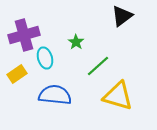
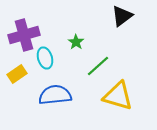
blue semicircle: rotated 12 degrees counterclockwise
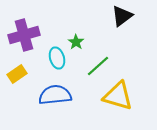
cyan ellipse: moved 12 px right
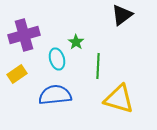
black triangle: moved 1 px up
cyan ellipse: moved 1 px down
green line: rotated 45 degrees counterclockwise
yellow triangle: moved 1 px right, 3 px down
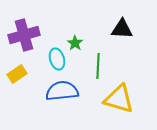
black triangle: moved 14 px down; rotated 40 degrees clockwise
green star: moved 1 px left, 1 px down
blue semicircle: moved 7 px right, 4 px up
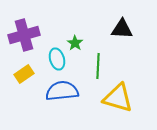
yellow rectangle: moved 7 px right
yellow triangle: moved 1 px left, 1 px up
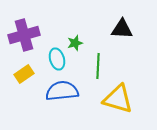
green star: rotated 21 degrees clockwise
yellow triangle: moved 1 px down
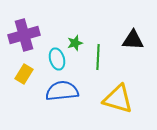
black triangle: moved 11 px right, 11 px down
green line: moved 9 px up
yellow rectangle: rotated 24 degrees counterclockwise
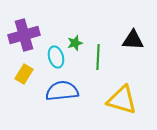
cyan ellipse: moved 1 px left, 2 px up
yellow triangle: moved 4 px right, 1 px down
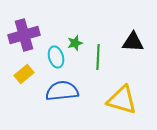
black triangle: moved 2 px down
yellow rectangle: rotated 18 degrees clockwise
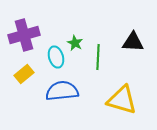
green star: rotated 28 degrees counterclockwise
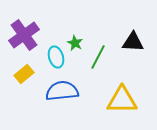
purple cross: rotated 20 degrees counterclockwise
green line: rotated 25 degrees clockwise
yellow triangle: rotated 16 degrees counterclockwise
